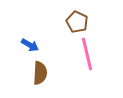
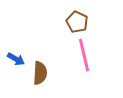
blue arrow: moved 14 px left, 14 px down
pink line: moved 3 px left, 1 px down
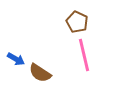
brown semicircle: rotated 120 degrees clockwise
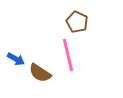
pink line: moved 16 px left
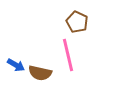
blue arrow: moved 6 px down
brown semicircle: rotated 20 degrees counterclockwise
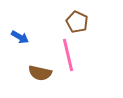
blue arrow: moved 4 px right, 28 px up
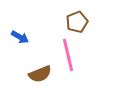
brown pentagon: rotated 25 degrees clockwise
brown semicircle: moved 1 px down; rotated 35 degrees counterclockwise
